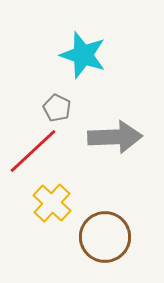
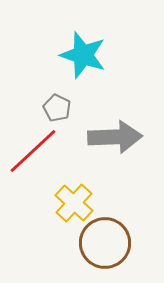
yellow cross: moved 22 px right
brown circle: moved 6 px down
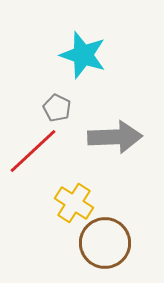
yellow cross: rotated 9 degrees counterclockwise
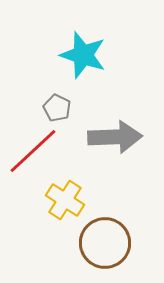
yellow cross: moved 9 px left, 3 px up
